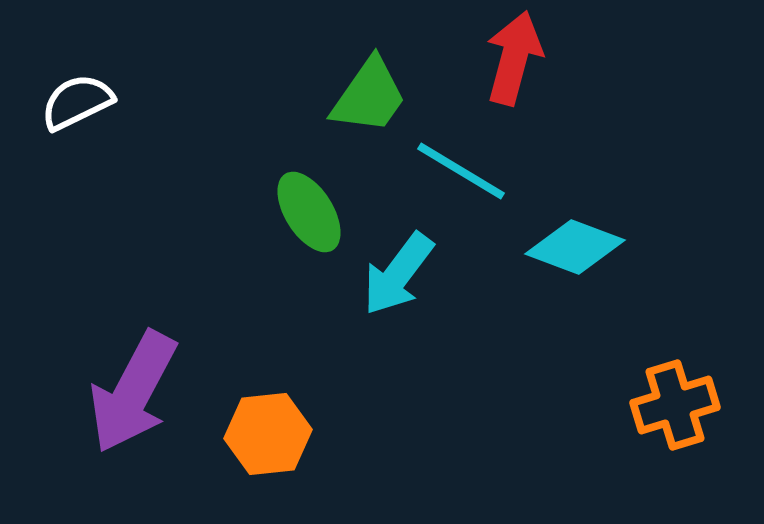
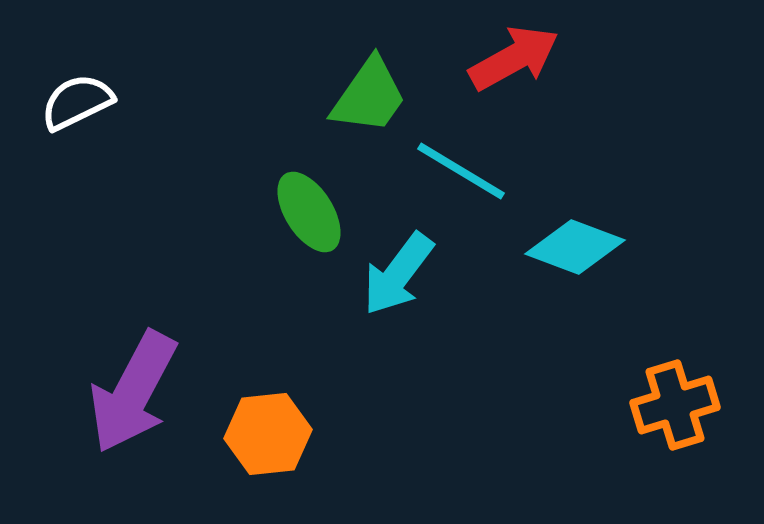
red arrow: rotated 46 degrees clockwise
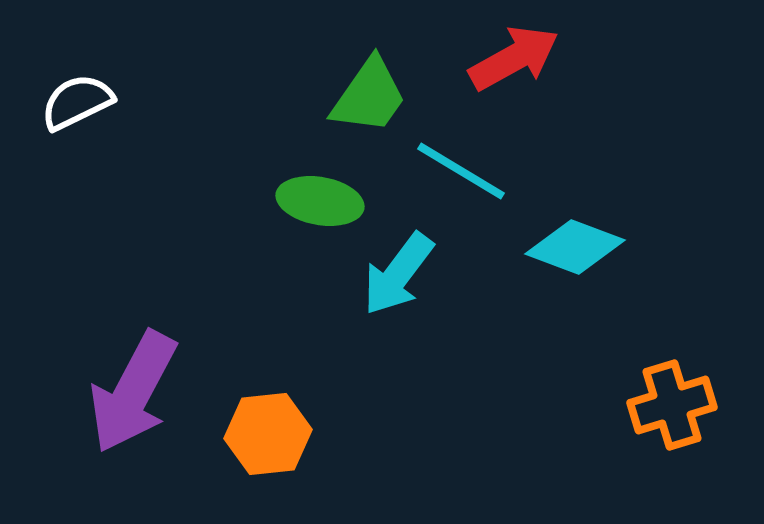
green ellipse: moved 11 px right, 11 px up; rotated 48 degrees counterclockwise
orange cross: moved 3 px left
